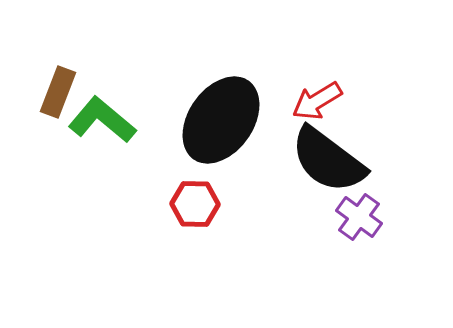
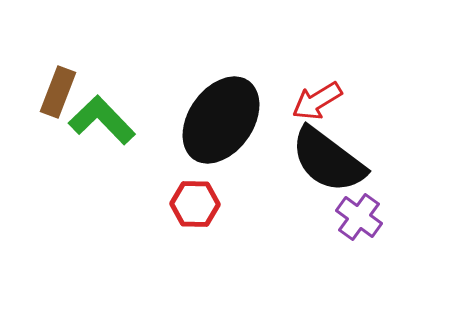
green L-shape: rotated 6 degrees clockwise
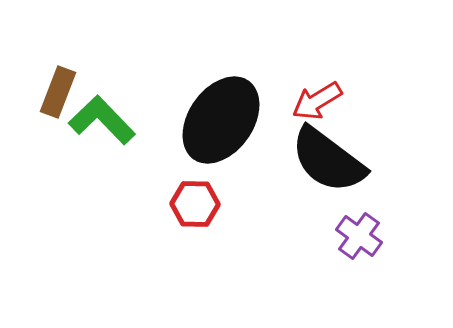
purple cross: moved 19 px down
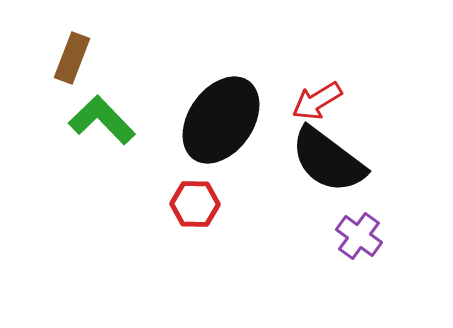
brown rectangle: moved 14 px right, 34 px up
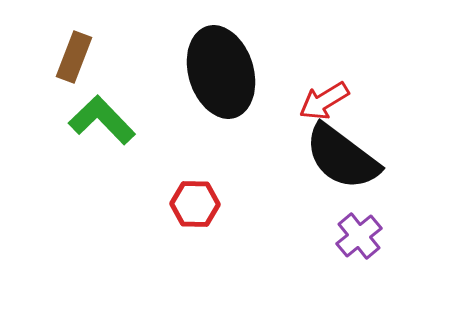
brown rectangle: moved 2 px right, 1 px up
red arrow: moved 7 px right
black ellipse: moved 48 px up; rotated 52 degrees counterclockwise
black semicircle: moved 14 px right, 3 px up
purple cross: rotated 15 degrees clockwise
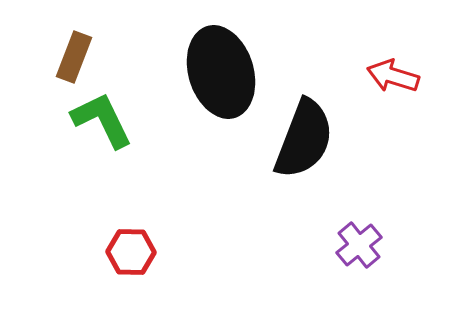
red arrow: moved 69 px right, 25 px up; rotated 48 degrees clockwise
green L-shape: rotated 18 degrees clockwise
black semicircle: moved 38 px left, 18 px up; rotated 106 degrees counterclockwise
red hexagon: moved 64 px left, 48 px down
purple cross: moved 9 px down
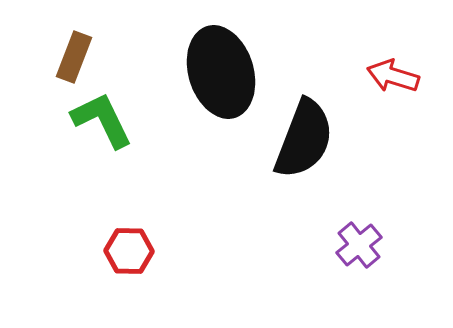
red hexagon: moved 2 px left, 1 px up
